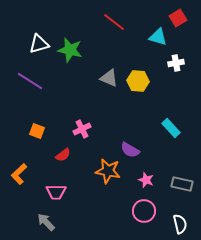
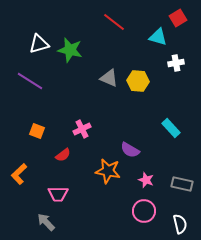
pink trapezoid: moved 2 px right, 2 px down
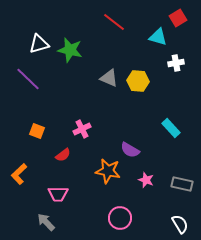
purple line: moved 2 px left, 2 px up; rotated 12 degrees clockwise
pink circle: moved 24 px left, 7 px down
white semicircle: rotated 18 degrees counterclockwise
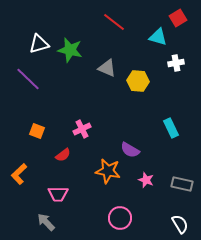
gray triangle: moved 2 px left, 10 px up
cyan rectangle: rotated 18 degrees clockwise
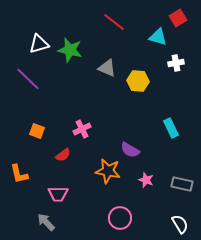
orange L-shape: rotated 60 degrees counterclockwise
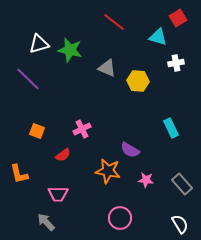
pink star: rotated 14 degrees counterclockwise
gray rectangle: rotated 35 degrees clockwise
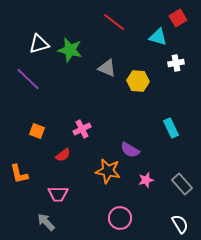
pink star: rotated 21 degrees counterclockwise
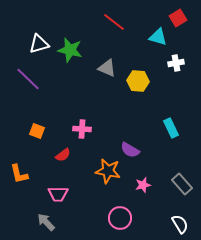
pink cross: rotated 30 degrees clockwise
pink star: moved 3 px left, 5 px down
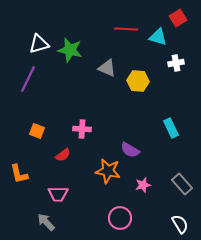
red line: moved 12 px right, 7 px down; rotated 35 degrees counterclockwise
purple line: rotated 72 degrees clockwise
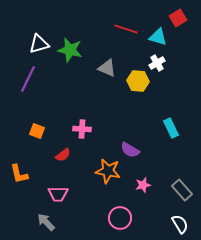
red line: rotated 15 degrees clockwise
white cross: moved 19 px left; rotated 21 degrees counterclockwise
gray rectangle: moved 6 px down
